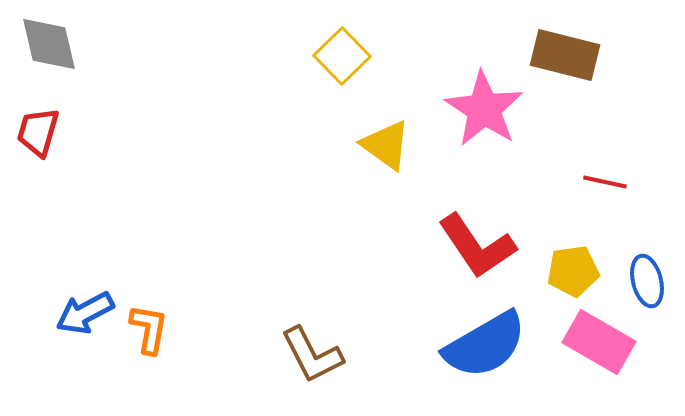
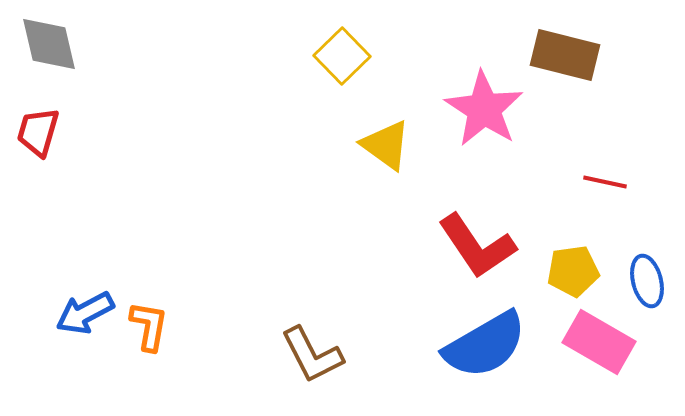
orange L-shape: moved 3 px up
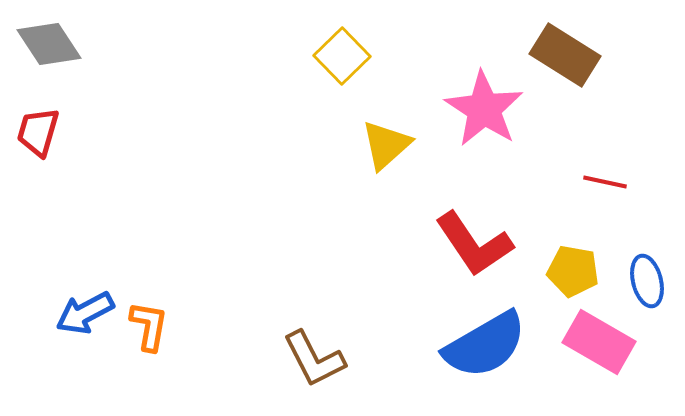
gray diamond: rotated 20 degrees counterclockwise
brown rectangle: rotated 18 degrees clockwise
yellow triangle: rotated 42 degrees clockwise
red L-shape: moved 3 px left, 2 px up
yellow pentagon: rotated 18 degrees clockwise
brown L-shape: moved 2 px right, 4 px down
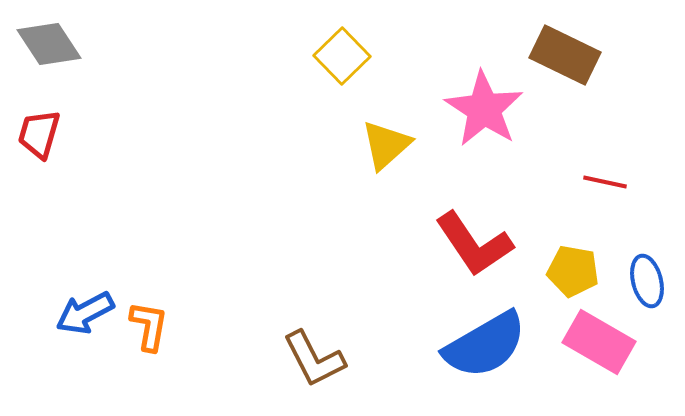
brown rectangle: rotated 6 degrees counterclockwise
red trapezoid: moved 1 px right, 2 px down
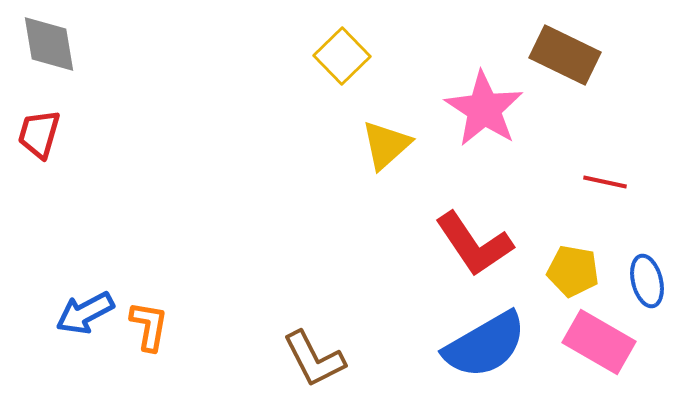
gray diamond: rotated 24 degrees clockwise
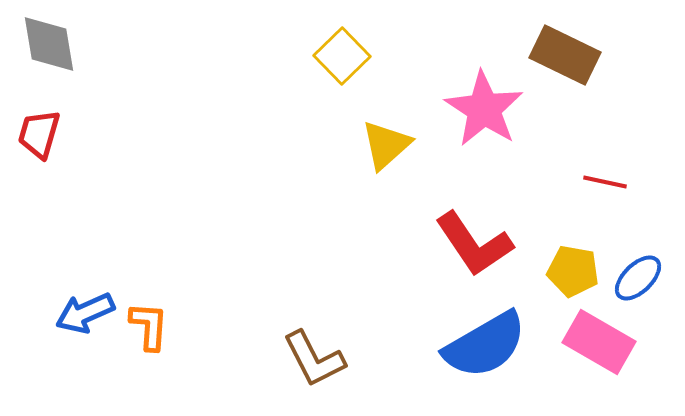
blue ellipse: moved 9 px left, 3 px up; rotated 60 degrees clockwise
blue arrow: rotated 4 degrees clockwise
orange L-shape: rotated 6 degrees counterclockwise
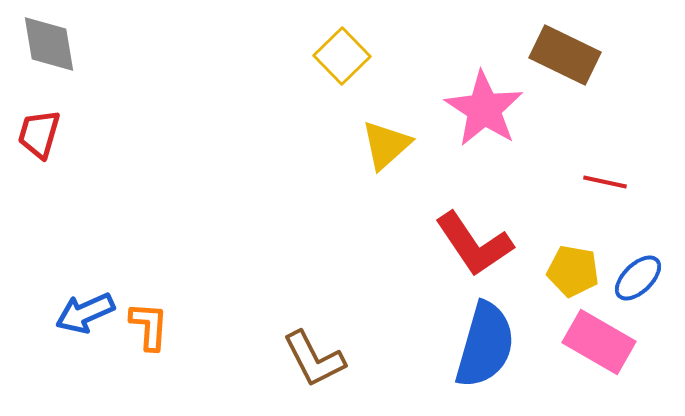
blue semicircle: rotated 44 degrees counterclockwise
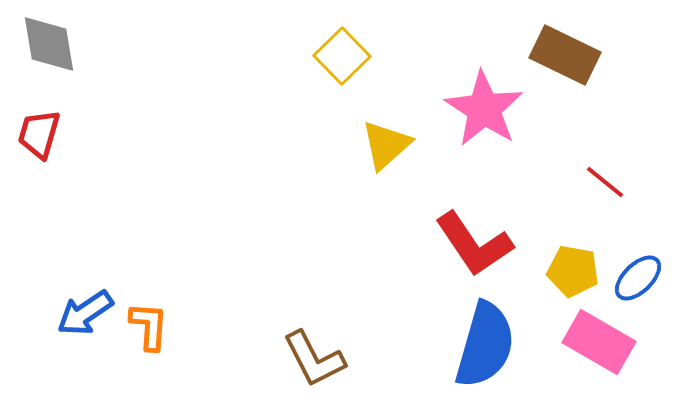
red line: rotated 27 degrees clockwise
blue arrow: rotated 10 degrees counterclockwise
